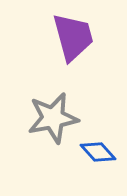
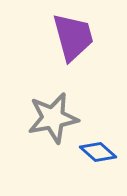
blue diamond: rotated 6 degrees counterclockwise
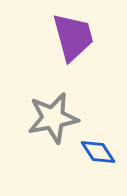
blue diamond: rotated 15 degrees clockwise
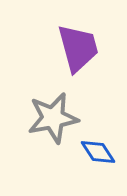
purple trapezoid: moved 5 px right, 11 px down
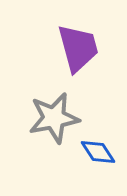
gray star: moved 1 px right
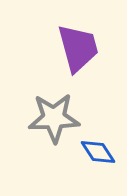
gray star: rotated 9 degrees clockwise
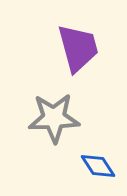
blue diamond: moved 14 px down
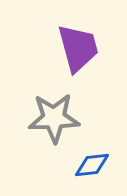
blue diamond: moved 6 px left, 1 px up; rotated 63 degrees counterclockwise
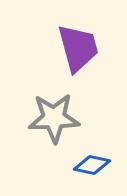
blue diamond: rotated 18 degrees clockwise
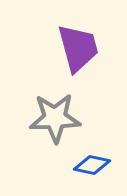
gray star: moved 1 px right
